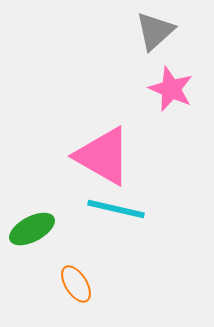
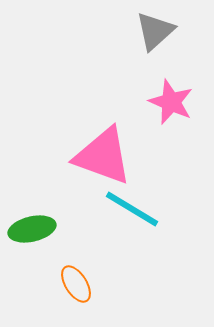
pink star: moved 13 px down
pink triangle: rotated 10 degrees counterclockwise
cyan line: moved 16 px right; rotated 18 degrees clockwise
green ellipse: rotated 15 degrees clockwise
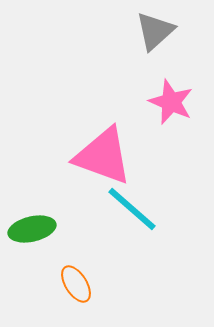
cyan line: rotated 10 degrees clockwise
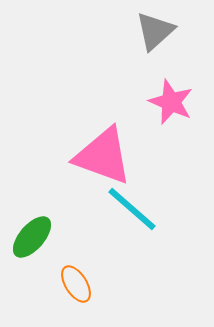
green ellipse: moved 8 px down; rotated 36 degrees counterclockwise
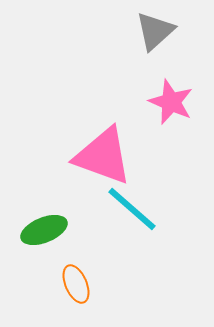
green ellipse: moved 12 px right, 7 px up; rotated 27 degrees clockwise
orange ellipse: rotated 9 degrees clockwise
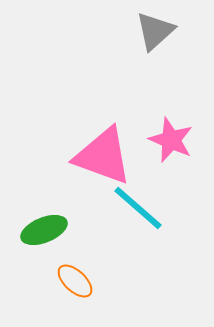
pink star: moved 38 px down
cyan line: moved 6 px right, 1 px up
orange ellipse: moved 1 px left, 3 px up; rotated 24 degrees counterclockwise
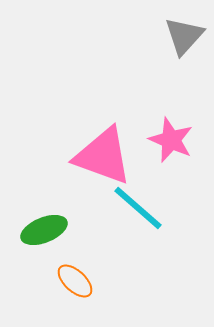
gray triangle: moved 29 px right, 5 px down; rotated 6 degrees counterclockwise
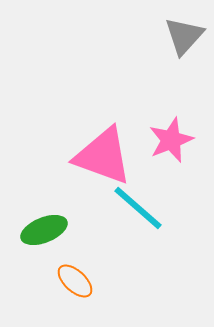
pink star: rotated 27 degrees clockwise
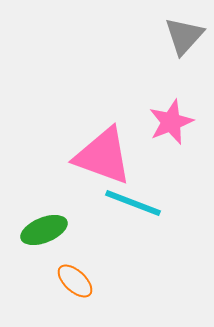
pink star: moved 18 px up
cyan line: moved 5 px left, 5 px up; rotated 20 degrees counterclockwise
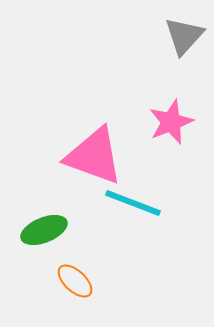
pink triangle: moved 9 px left
